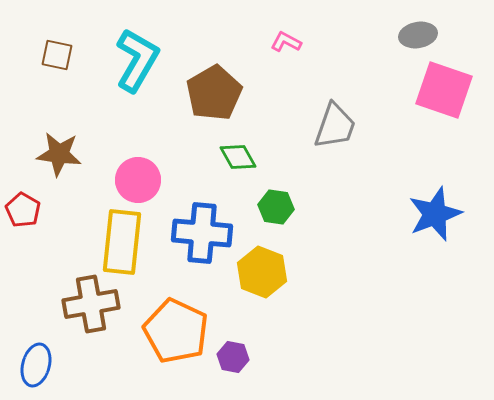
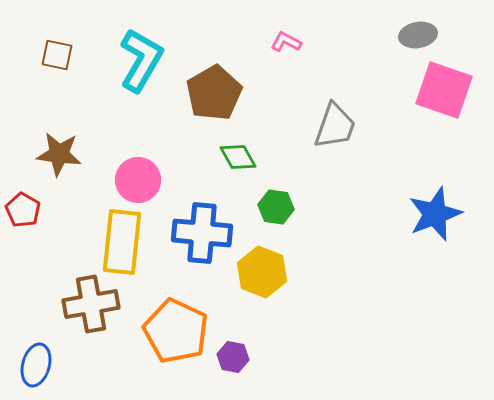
cyan L-shape: moved 4 px right
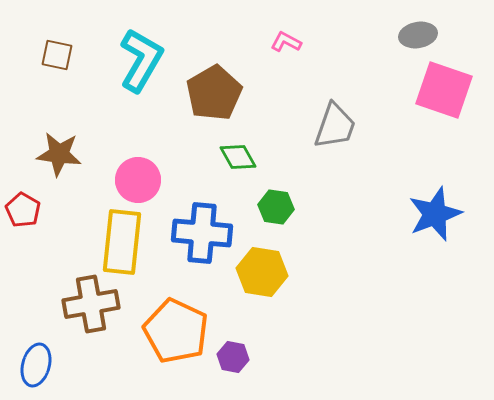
yellow hexagon: rotated 12 degrees counterclockwise
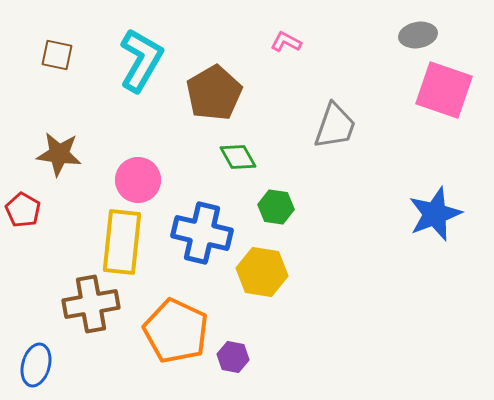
blue cross: rotated 8 degrees clockwise
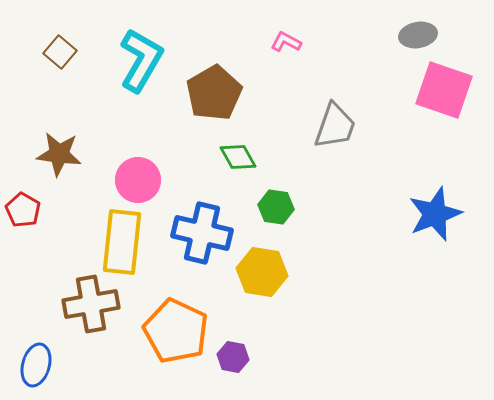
brown square: moved 3 px right, 3 px up; rotated 28 degrees clockwise
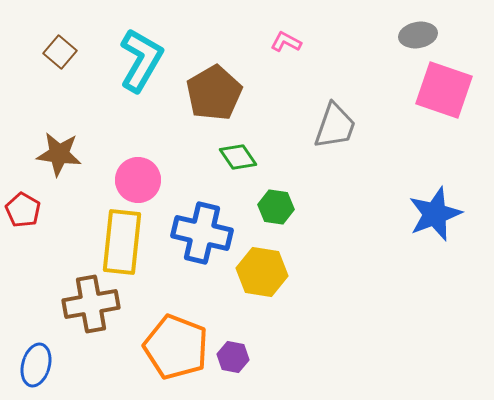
green diamond: rotated 6 degrees counterclockwise
orange pentagon: moved 16 px down; rotated 4 degrees counterclockwise
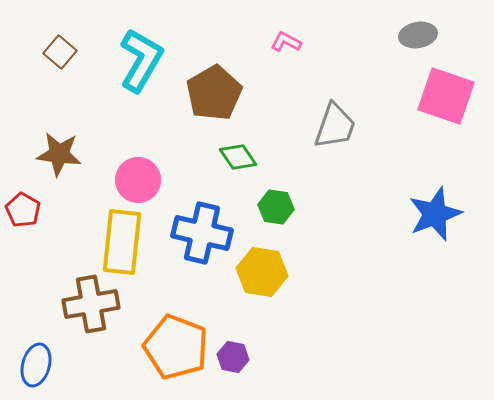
pink square: moved 2 px right, 6 px down
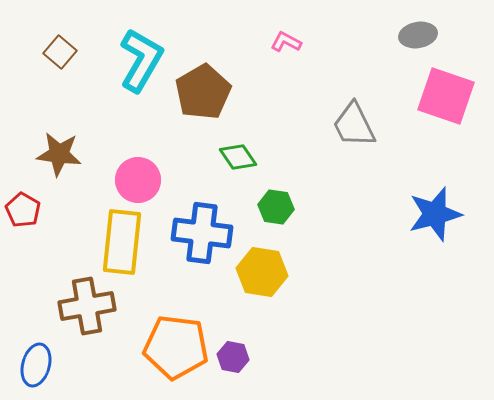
brown pentagon: moved 11 px left, 1 px up
gray trapezoid: moved 19 px right, 1 px up; rotated 135 degrees clockwise
blue star: rotated 6 degrees clockwise
blue cross: rotated 6 degrees counterclockwise
brown cross: moved 4 px left, 2 px down
orange pentagon: rotated 14 degrees counterclockwise
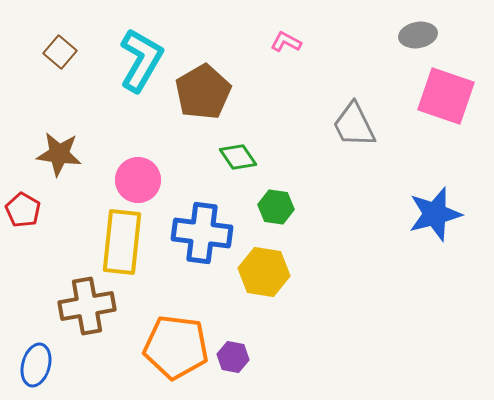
yellow hexagon: moved 2 px right
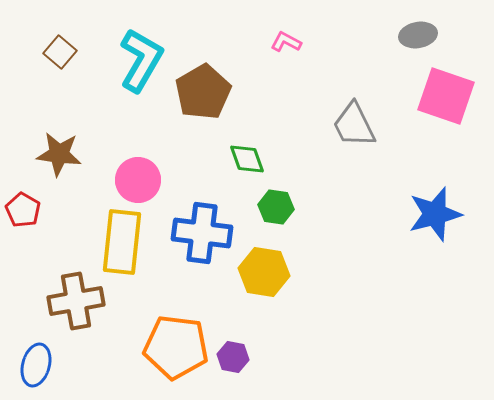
green diamond: moved 9 px right, 2 px down; rotated 15 degrees clockwise
brown cross: moved 11 px left, 5 px up
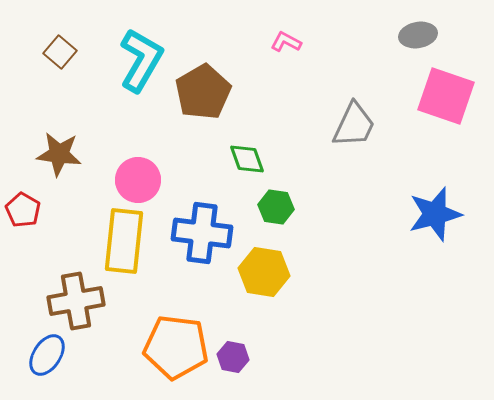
gray trapezoid: rotated 129 degrees counterclockwise
yellow rectangle: moved 2 px right, 1 px up
blue ellipse: moved 11 px right, 10 px up; rotated 18 degrees clockwise
